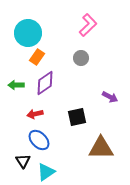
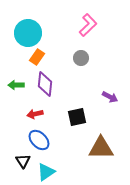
purple diamond: moved 1 px down; rotated 50 degrees counterclockwise
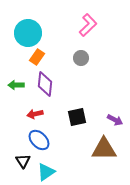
purple arrow: moved 5 px right, 23 px down
brown triangle: moved 3 px right, 1 px down
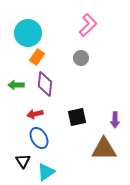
purple arrow: rotated 63 degrees clockwise
blue ellipse: moved 2 px up; rotated 15 degrees clockwise
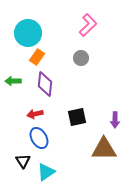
green arrow: moved 3 px left, 4 px up
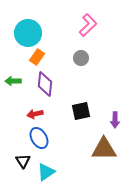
black square: moved 4 px right, 6 px up
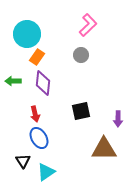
cyan circle: moved 1 px left, 1 px down
gray circle: moved 3 px up
purple diamond: moved 2 px left, 1 px up
red arrow: rotated 91 degrees counterclockwise
purple arrow: moved 3 px right, 1 px up
